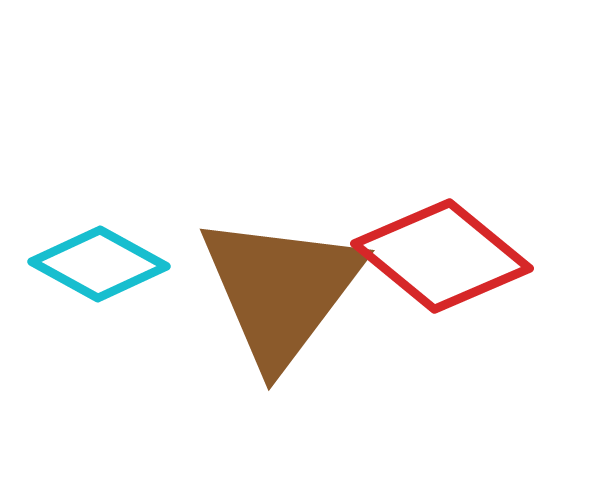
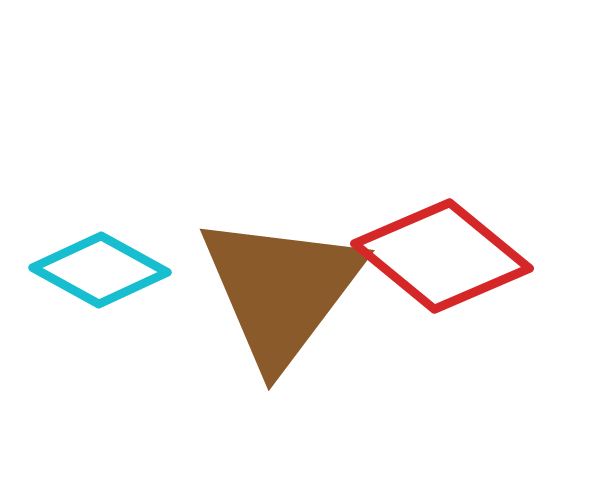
cyan diamond: moved 1 px right, 6 px down
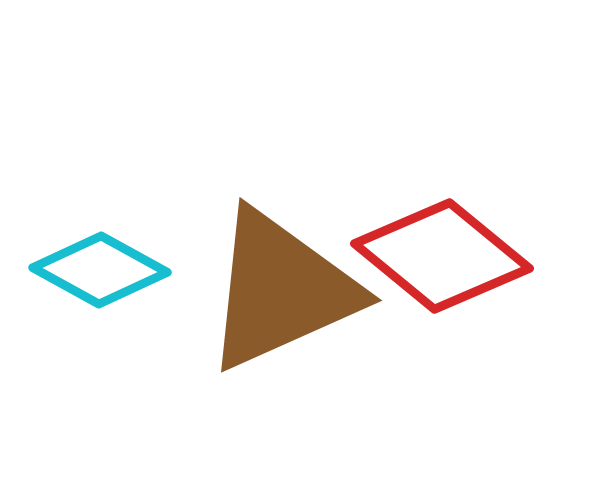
brown triangle: rotated 29 degrees clockwise
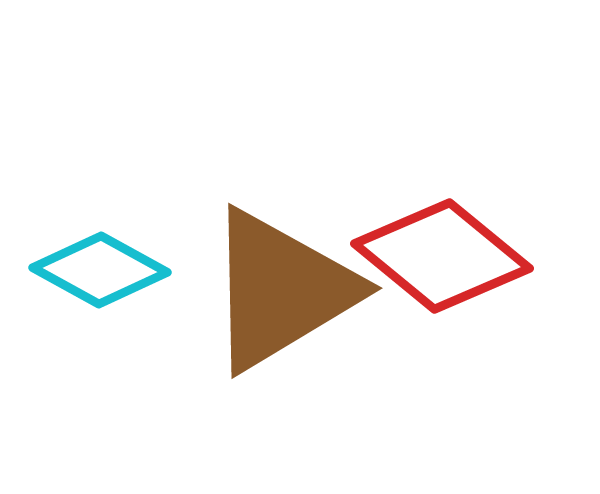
brown triangle: rotated 7 degrees counterclockwise
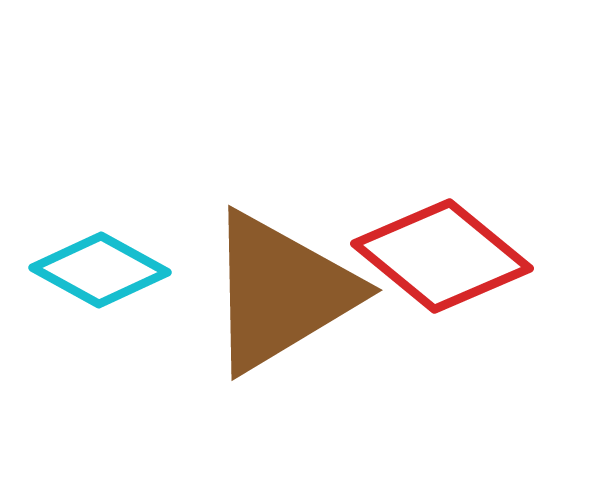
brown triangle: moved 2 px down
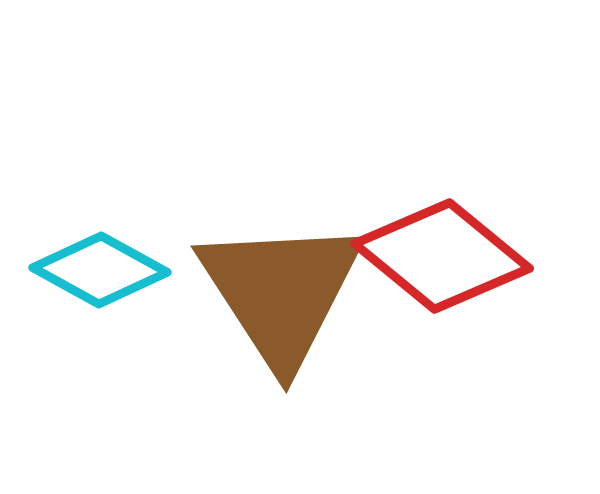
brown triangle: rotated 32 degrees counterclockwise
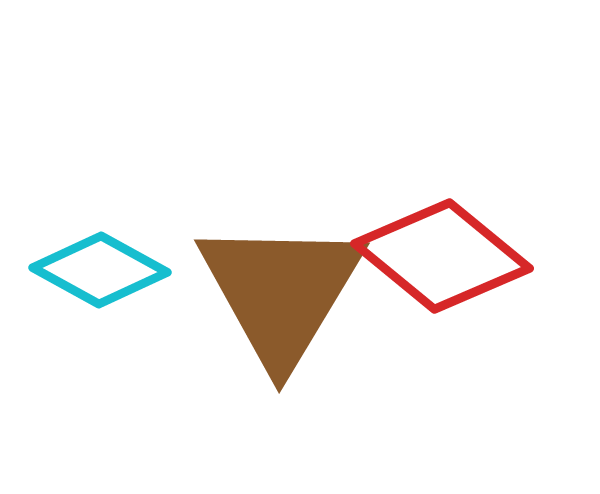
brown triangle: rotated 4 degrees clockwise
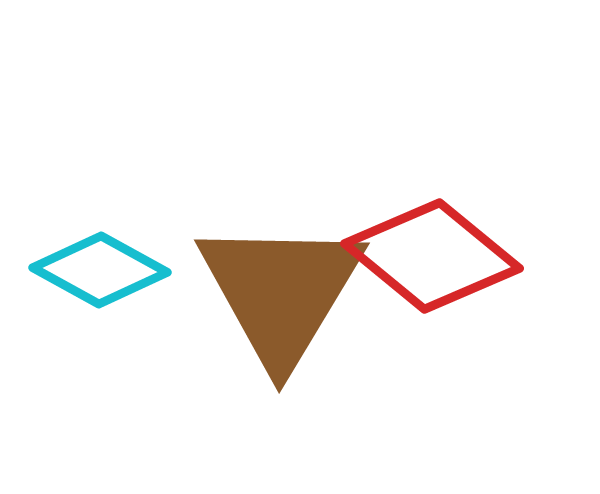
red diamond: moved 10 px left
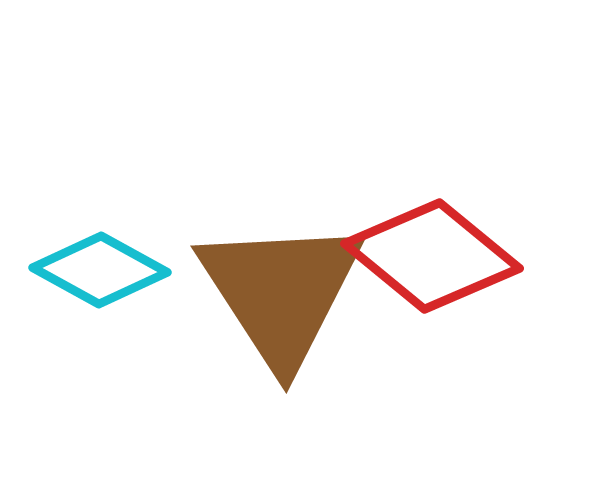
brown triangle: rotated 4 degrees counterclockwise
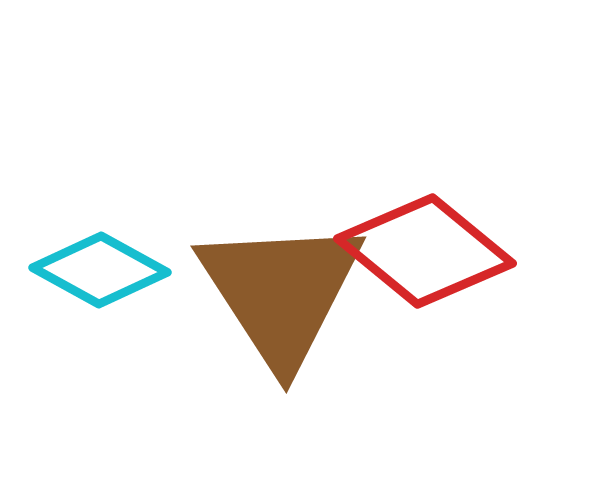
red diamond: moved 7 px left, 5 px up
